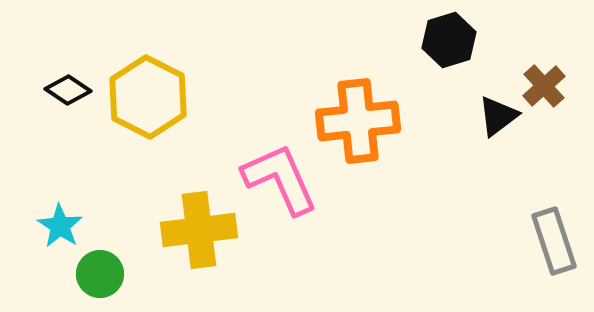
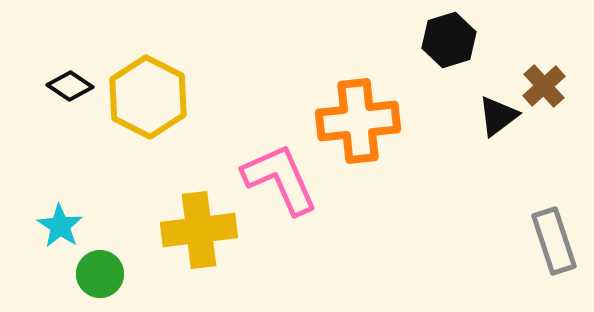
black diamond: moved 2 px right, 4 px up
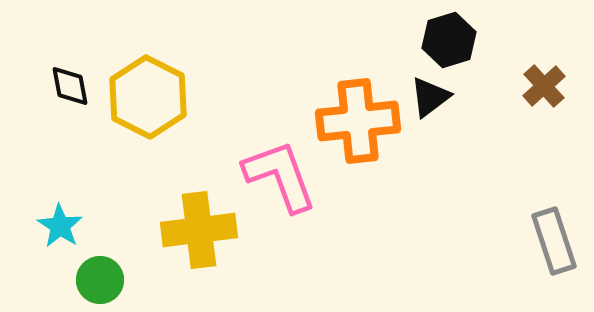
black diamond: rotated 45 degrees clockwise
black triangle: moved 68 px left, 19 px up
pink L-shape: moved 3 px up; rotated 4 degrees clockwise
green circle: moved 6 px down
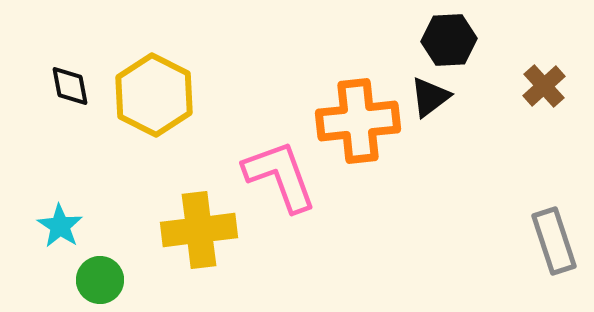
black hexagon: rotated 14 degrees clockwise
yellow hexagon: moved 6 px right, 2 px up
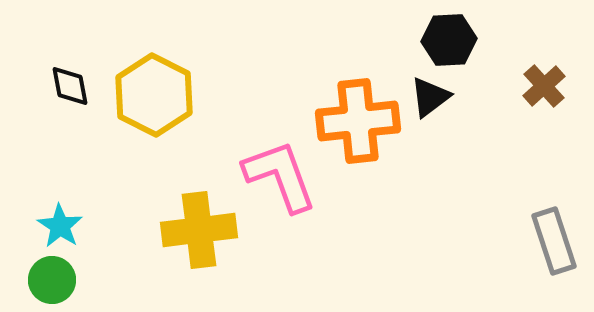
green circle: moved 48 px left
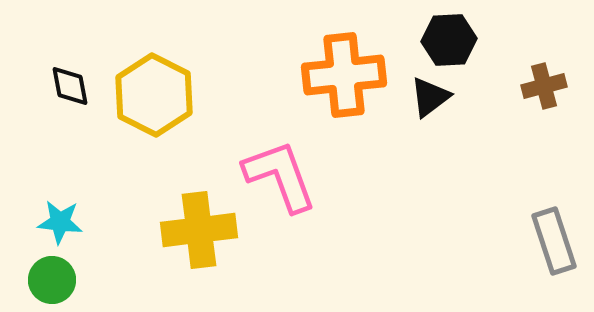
brown cross: rotated 27 degrees clockwise
orange cross: moved 14 px left, 46 px up
cyan star: moved 4 px up; rotated 27 degrees counterclockwise
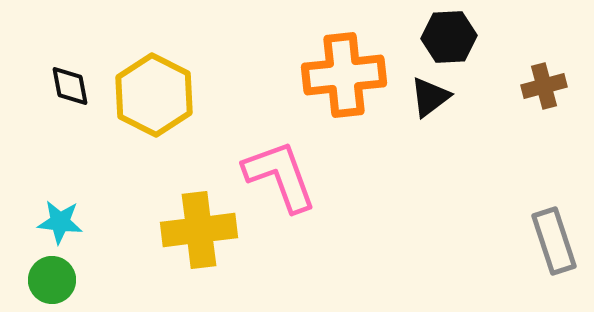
black hexagon: moved 3 px up
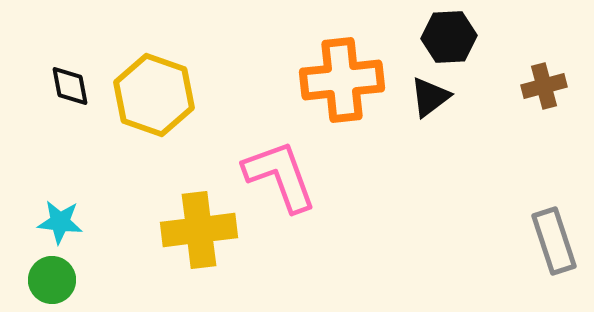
orange cross: moved 2 px left, 5 px down
yellow hexagon: rotated 8 degrees counterclockwise
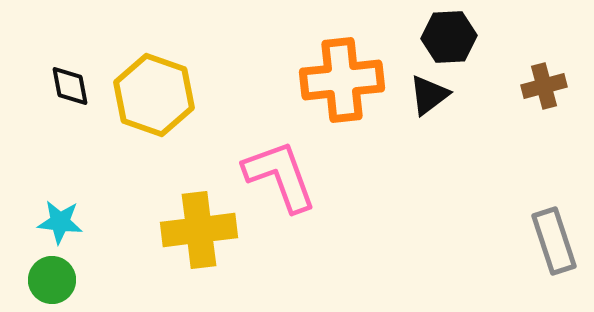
black triangle: moved 1 px left, 2 px up
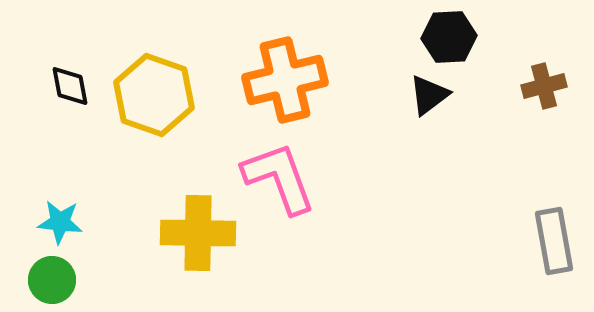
orange cross: moved 57 px left; rotated 8 degrees counterclockwise
pink L-shape: moved 1 px left, 2 px down
yellow cross: moved 1 px left, 3 px down; rotated 8 degrees clockwise
gray rectangle: rotated 8 degrees clockwise
